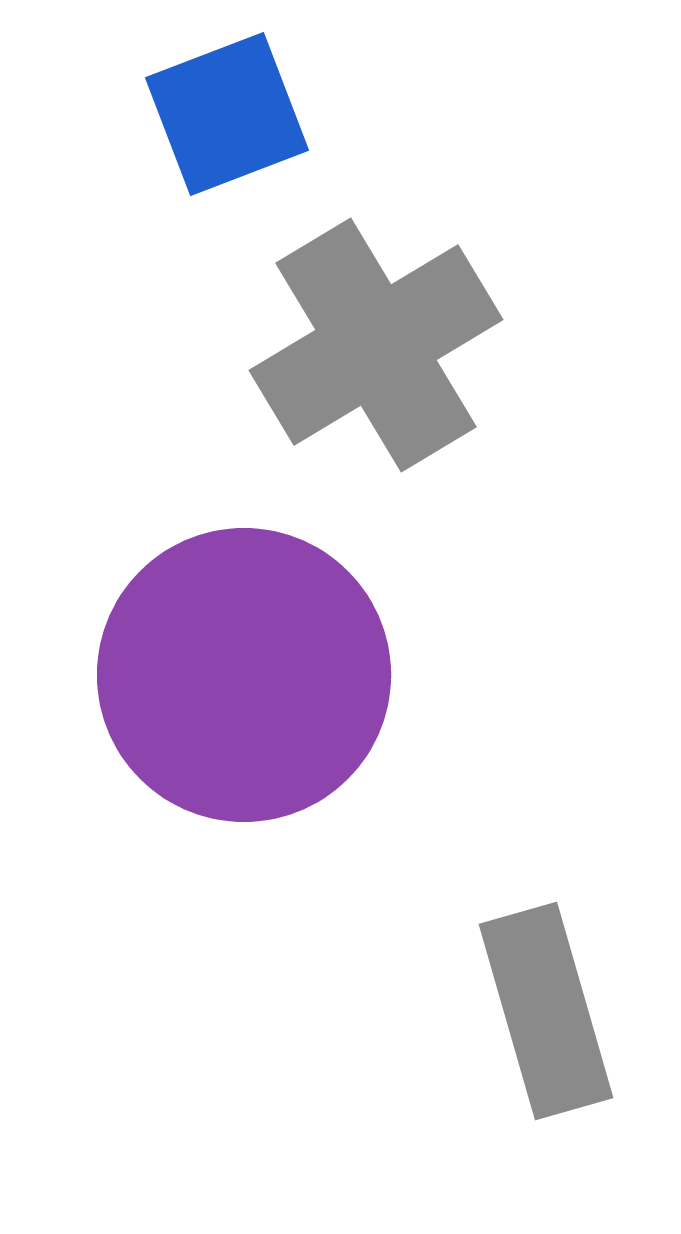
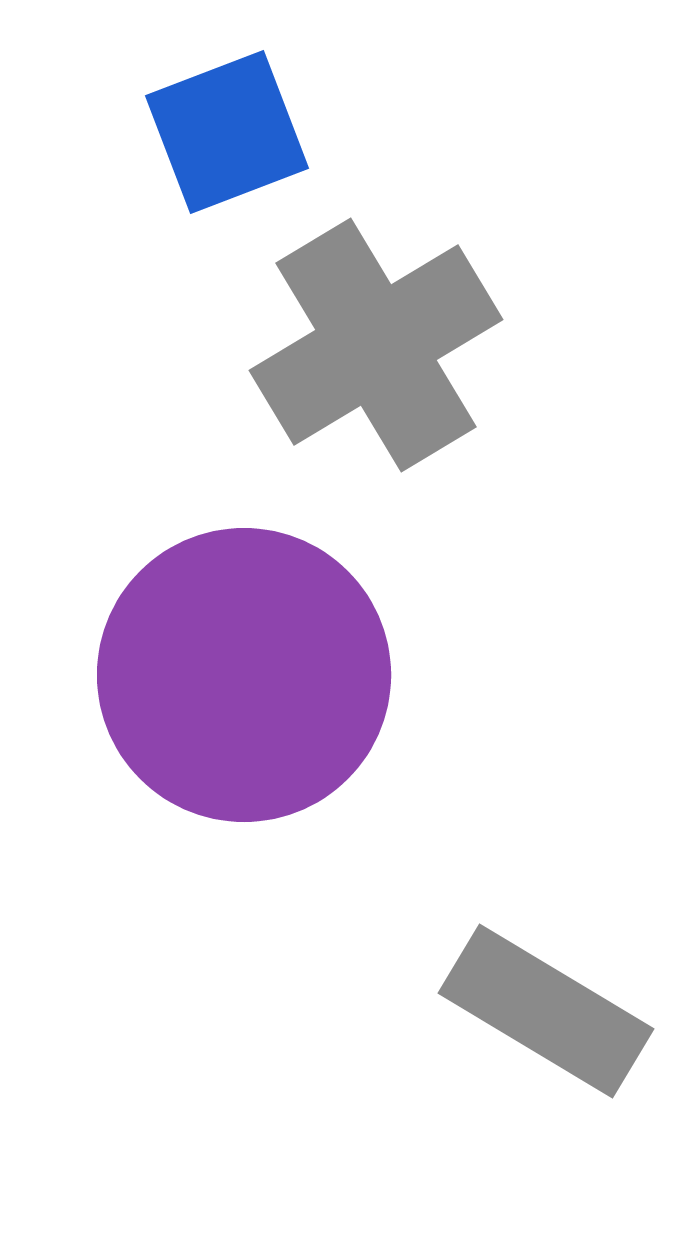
blue square: moved 18 px down
gray rectangle: rotated 43 degrees counterclockwise
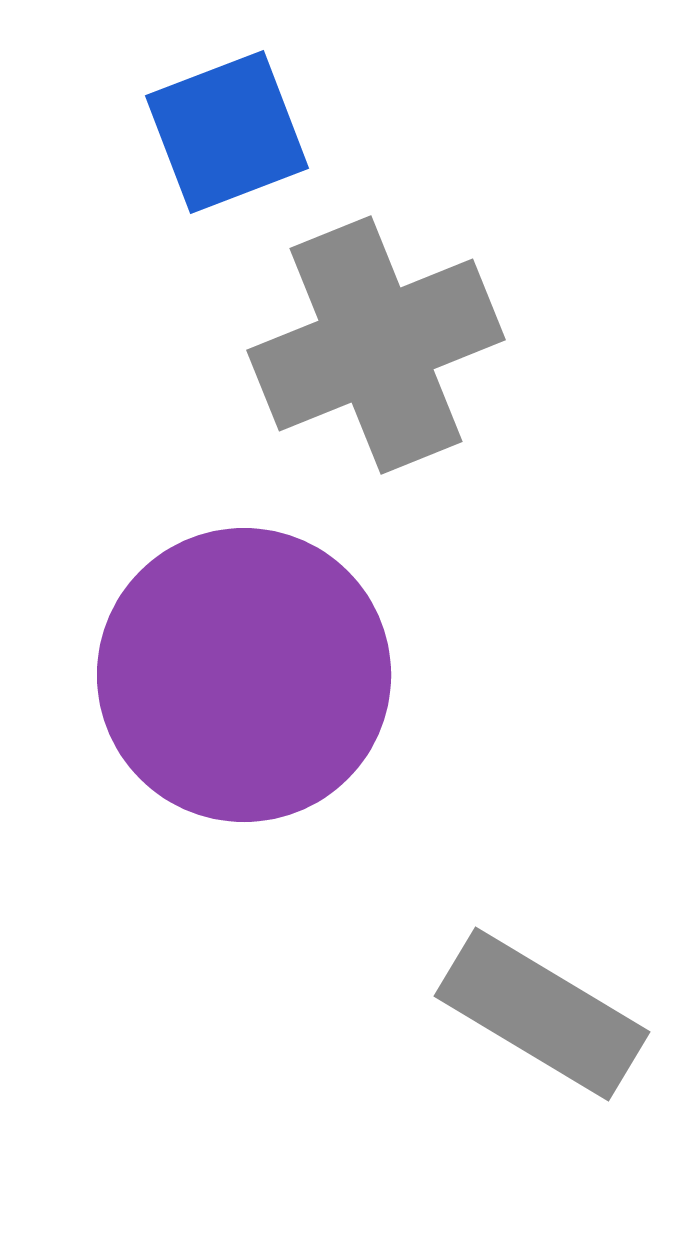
gray cross: rotated 9 degrees clockwise
gray rectangle: moved 4 px left, 3 px down
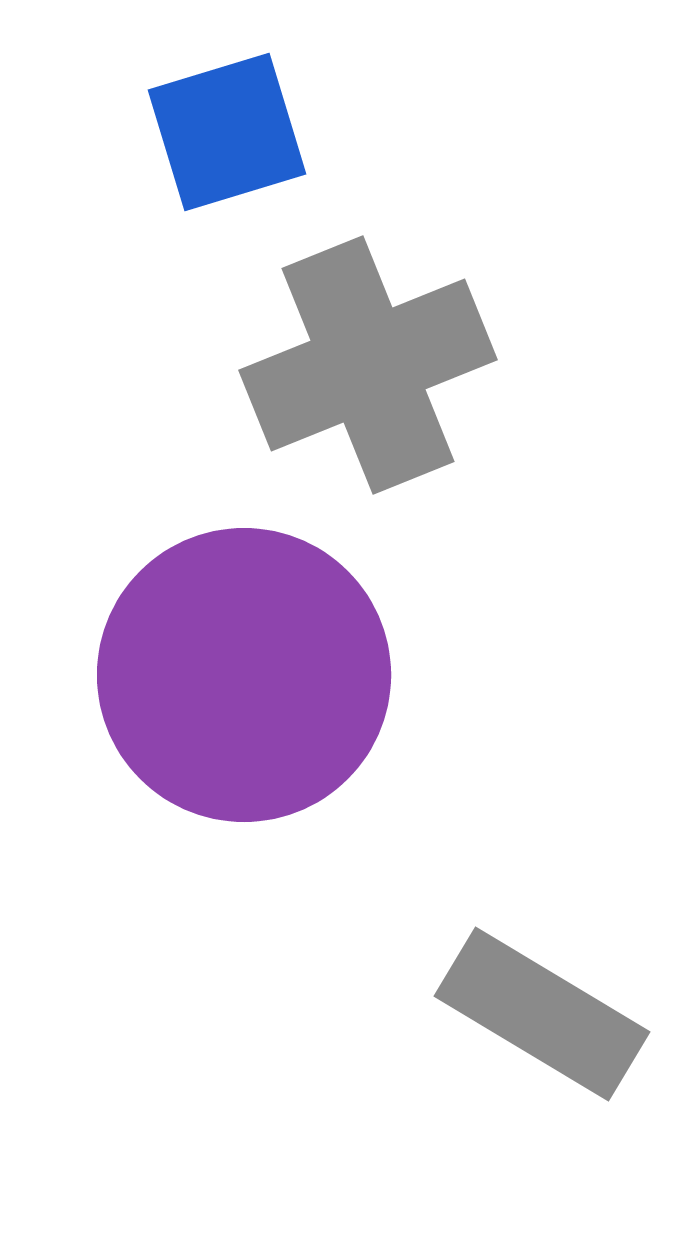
blue square: rotated 4 degrees clockwise
gray cross: moved 8 px left, 20 px down
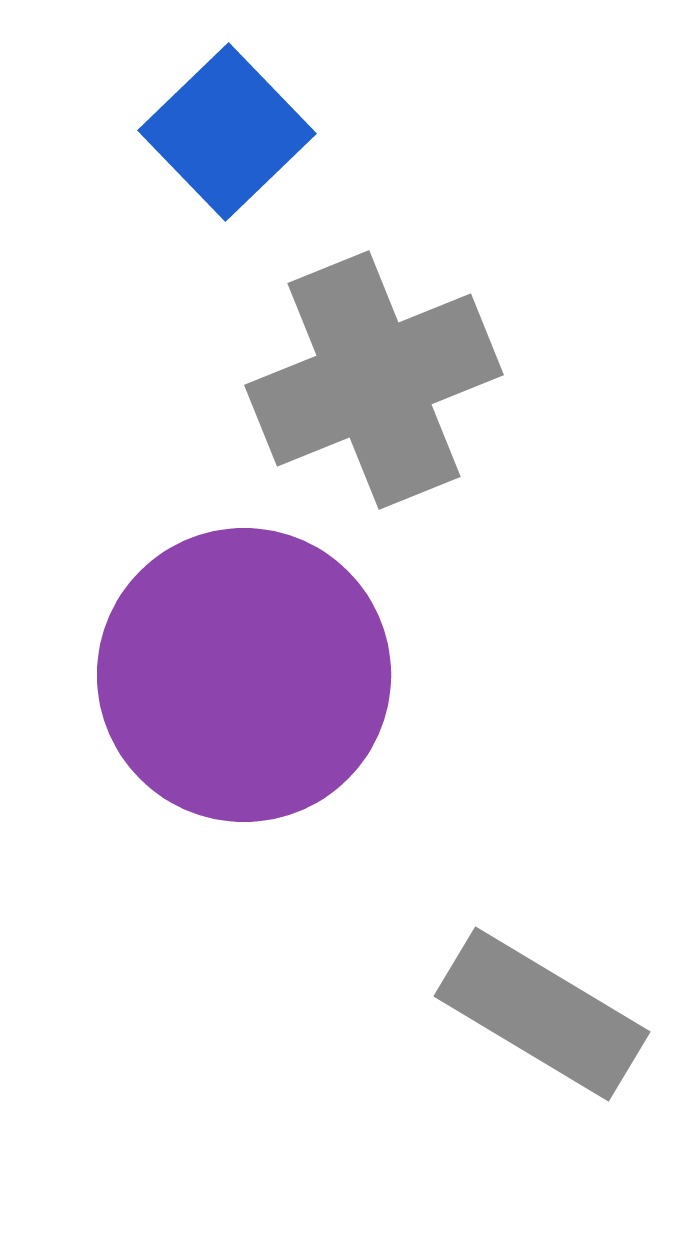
blue square: rotated 27 degrees counterclockwise
gray cross: moved 6 px right, 15 px down
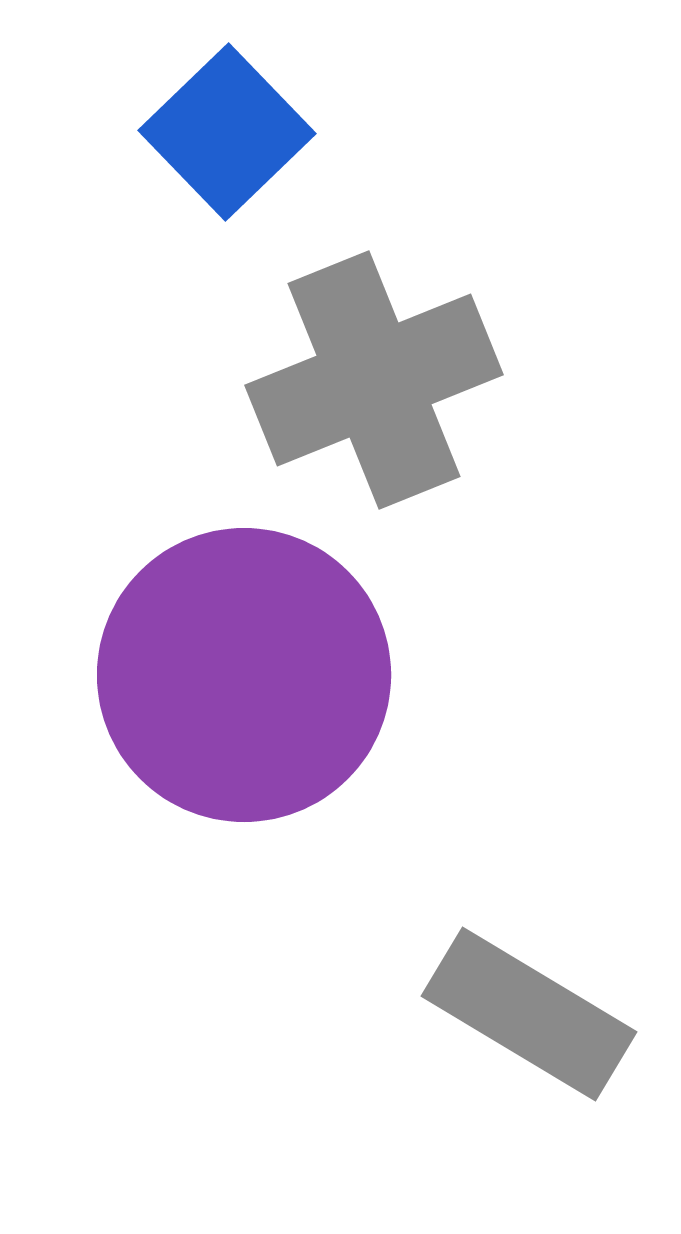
gray rectangle: moved 13 px left
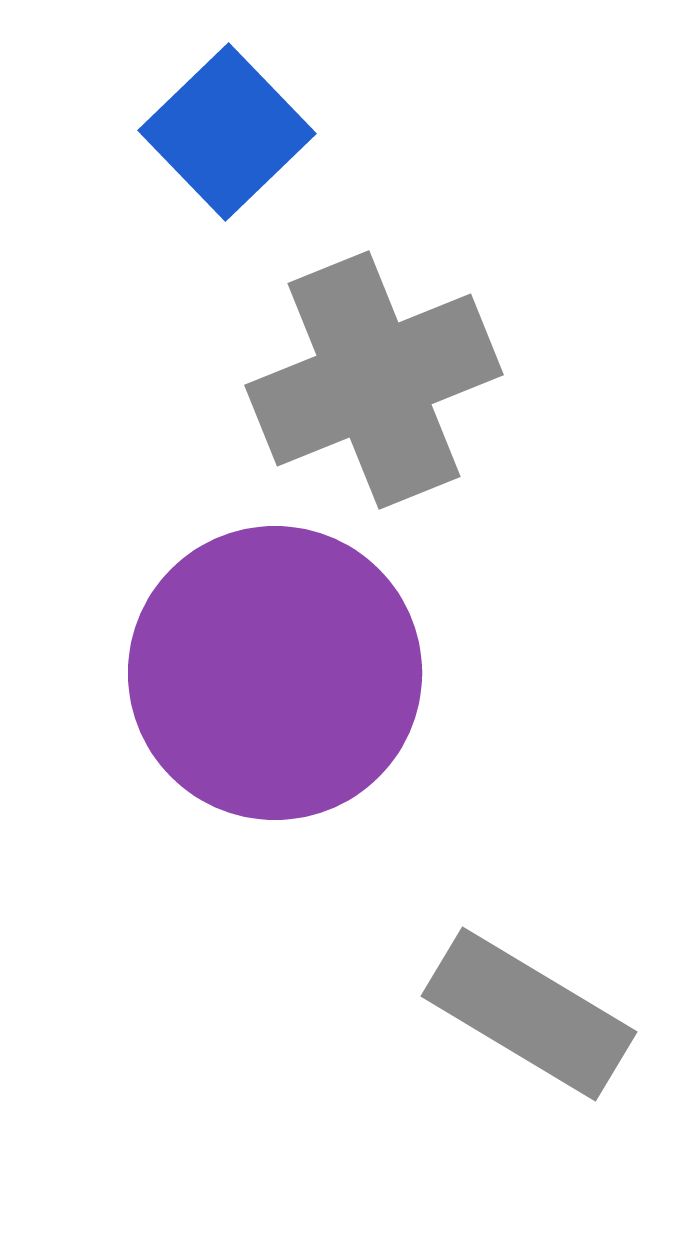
purple circle: moved 31 px right, 2 px up
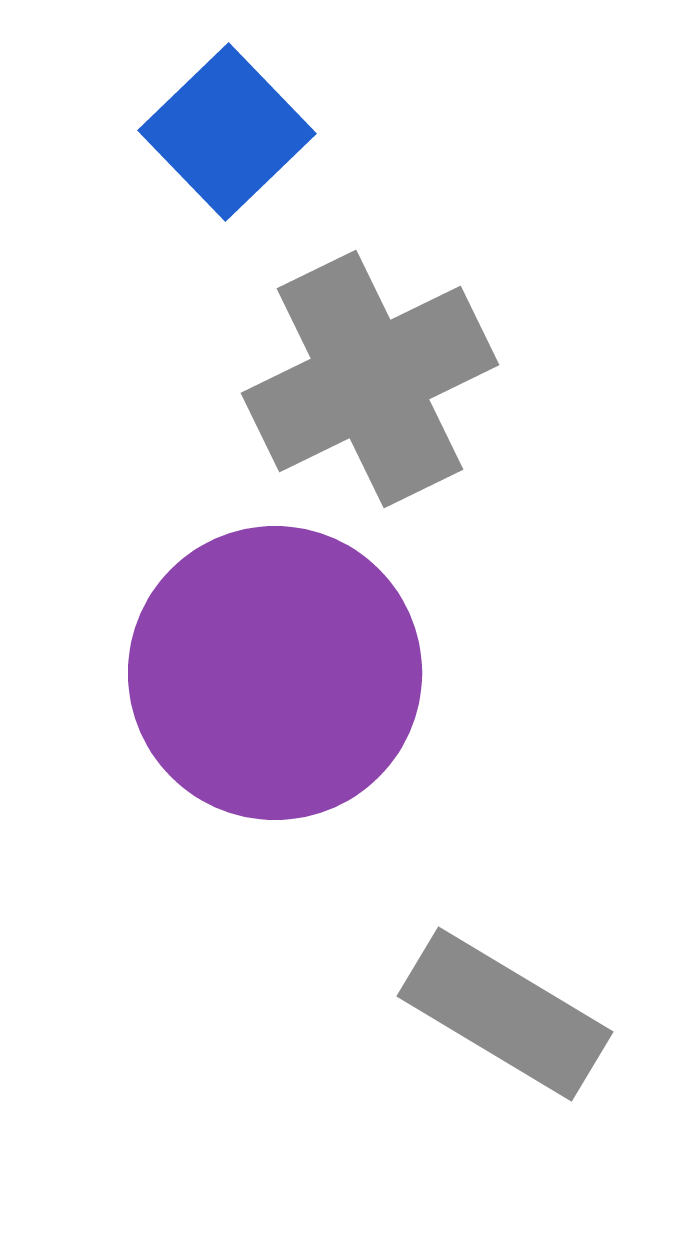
gray cross: moved 4 px left, 1 px up; rotated 4 degrees counterclockwise
gray rectangle: moved 24 px left
